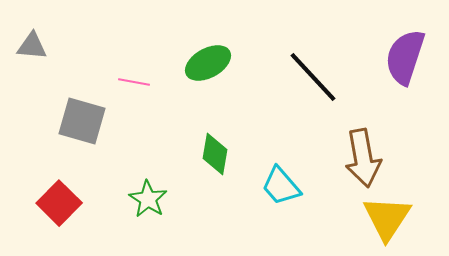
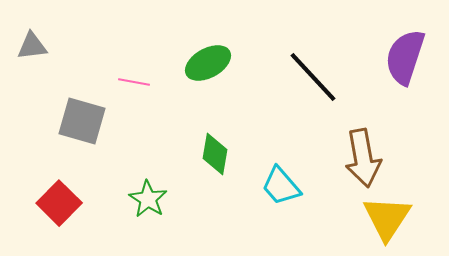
gray triangle: rotated 12 degrees counterclockwise
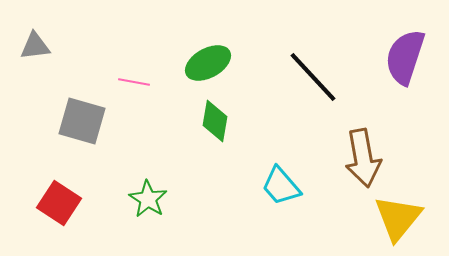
gray triangle: moved 3 px right
green diamond: moved 33 px up
red square: rotated 12 degrees counterclockwise
yellow triangle: moved 11 px right; rotated 6 degrees clockwise
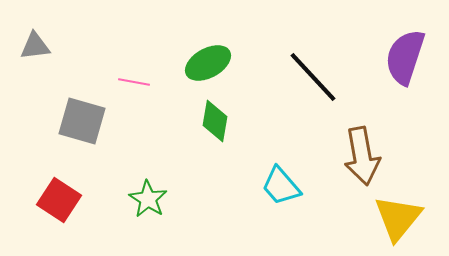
brown arrow: moved 1 px left, 2 px up
red square: moved 3 px up
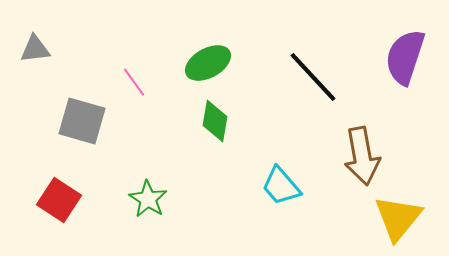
gray triangle: moved 3 px down
pink line: rotated 44 degrees clockwise
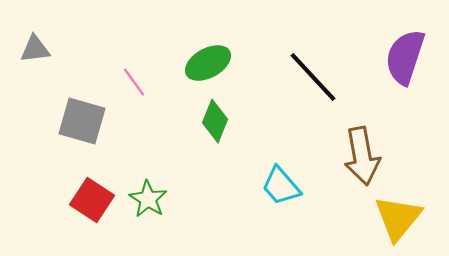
green diamond: rotated 12 degrees clockwise
red square: moved 33 px right
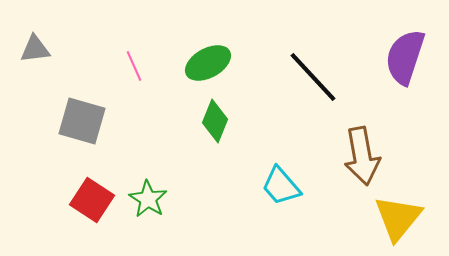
pink line: moved 16 px up; rotated 12 degrees clockwise
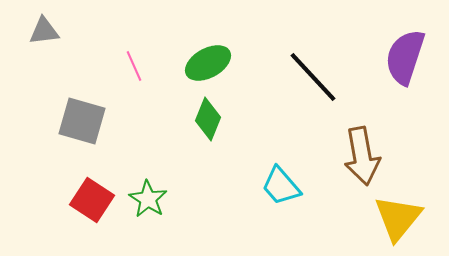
gray triangle: moved 9 px right, 18 px up
green diamond: moved 7 px left, 2 px up
